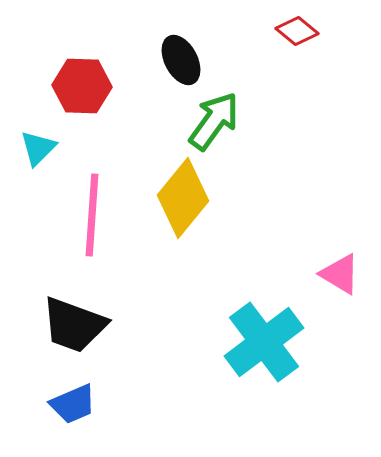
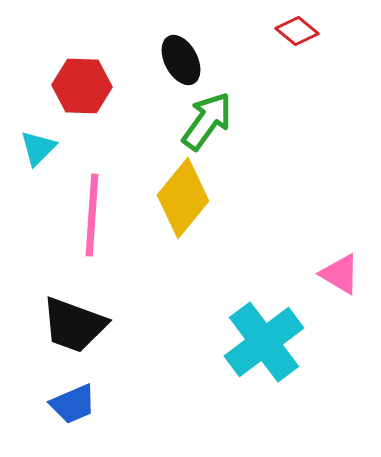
green arrow: moved 7 px left
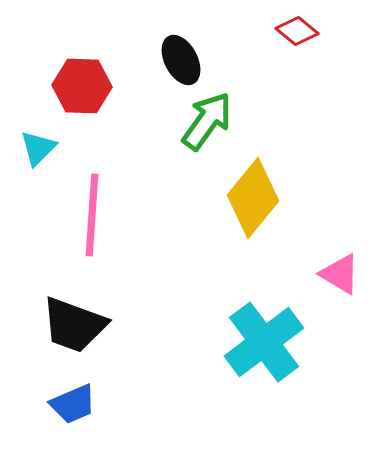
yellow diamond: moved 70 px right
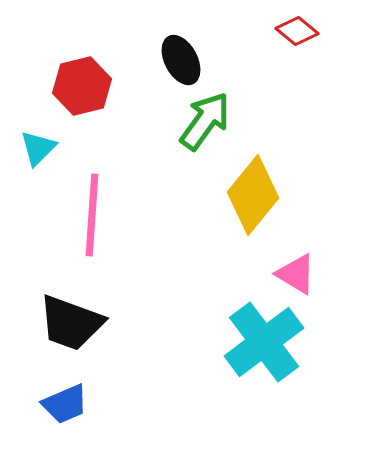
red hexagon: rotated 16 degrees counterclockwise
green arrow: moved 2 px left
yellow diamond: moved 3 px up
pink triangle: moved 44 px left
black trapezoid: moved 3 px left, 2 px up
blue trapezoid: moved 8 px left
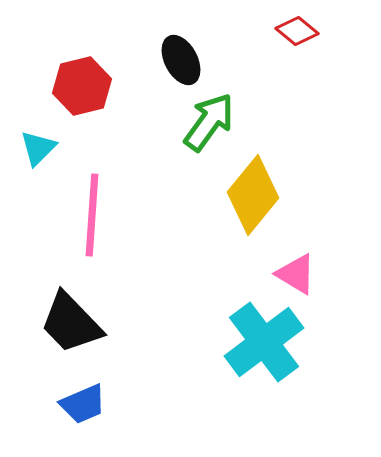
green arrow: moved 4 px right, 1 px down
black trapezoid: rotated 26 degrees clockwise
blue trapezoid: moved 18 px right
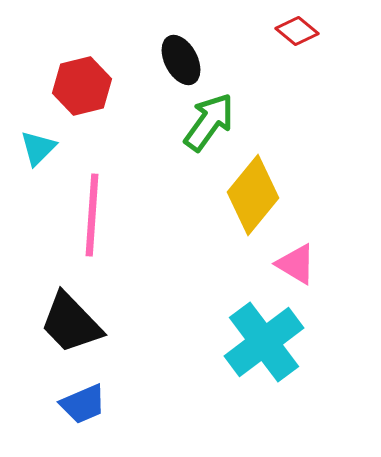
pink triangle: moved 10 px up
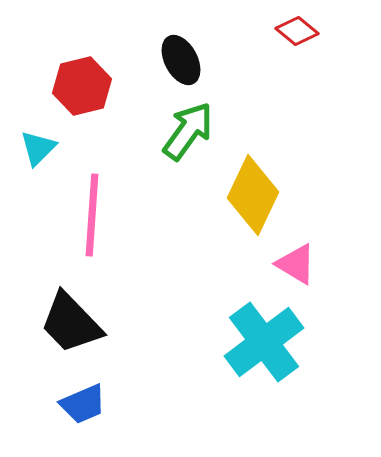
green arrow: moved 21 px left, 9 px down
yellow diamond: rotated 14 degrees counterclockwise
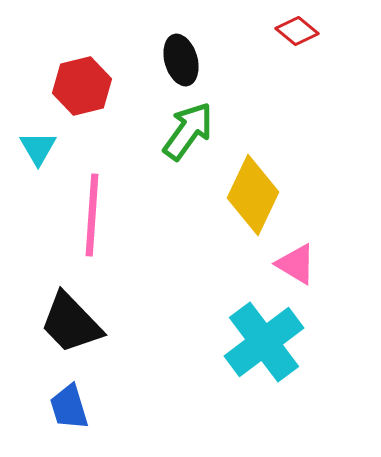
black ellipse: rotated 12 degrees clockwise
cyan triangle: rotated 15 degrees counterclockwise
blue trapezoid: moved 14 px left, 3 px down; rotated 96 degrees clockwise
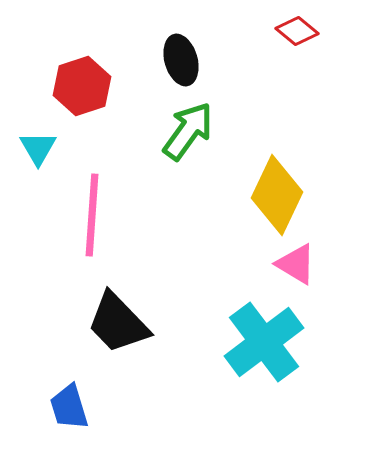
red hexagon: rotated 4 degrees counterclockwise
yellow diamond: moved 24 px right
black trapezoid: moved 47 px right
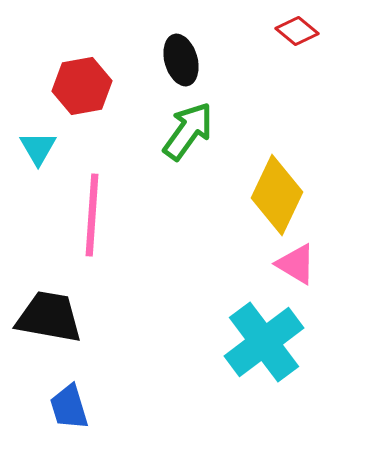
red hexagon: rotated 8 degrees clockwise
black trapezoid: moved 69 px left, 6 px up; rotated 144 degrees clockwise
